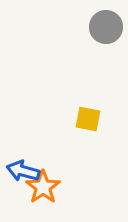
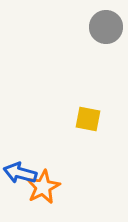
blue arrow: moved 3 px left, 2 px down
orange star: rotated 8 degrees clockwise
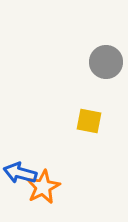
gray circle: moved 35 px down
yellow square: moved 1 px right, 2 px down
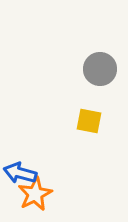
gray circle: moved 6 px left, 7 px down
orange star: moved 8 px left, 7 px down
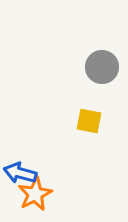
gray circle: moved 2 px right, 2 px up
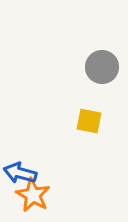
orange star: moved 2 px left, 1 px down; rotated 16 degrees counterclockwise
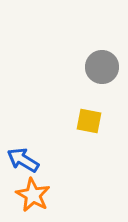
blue arrow: moved 3 px right, 13 px up; rotated 16 degrees clockwise
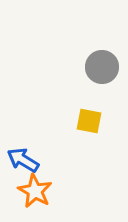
orange star: moved 2 px right, 4 px up
